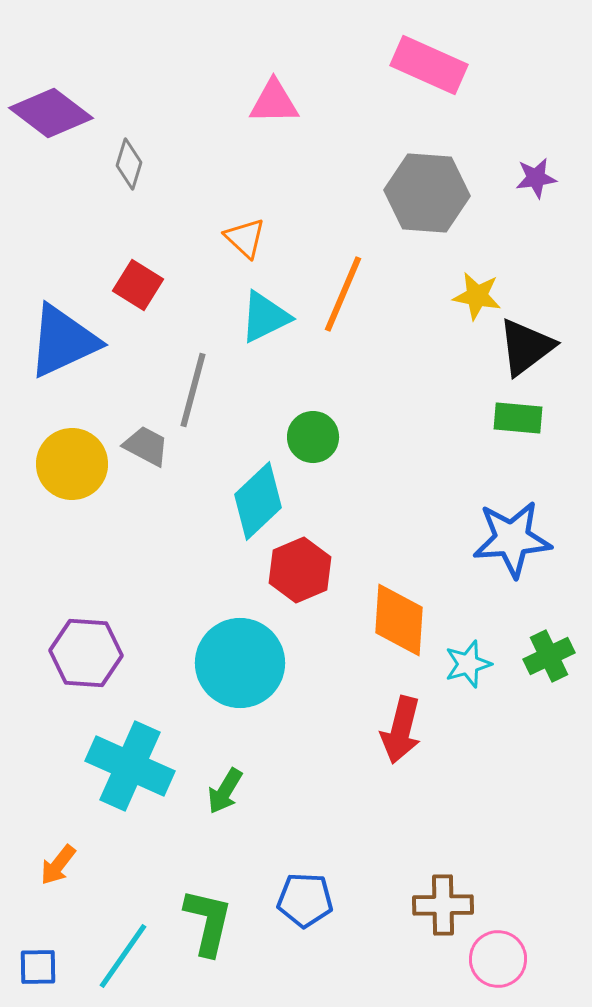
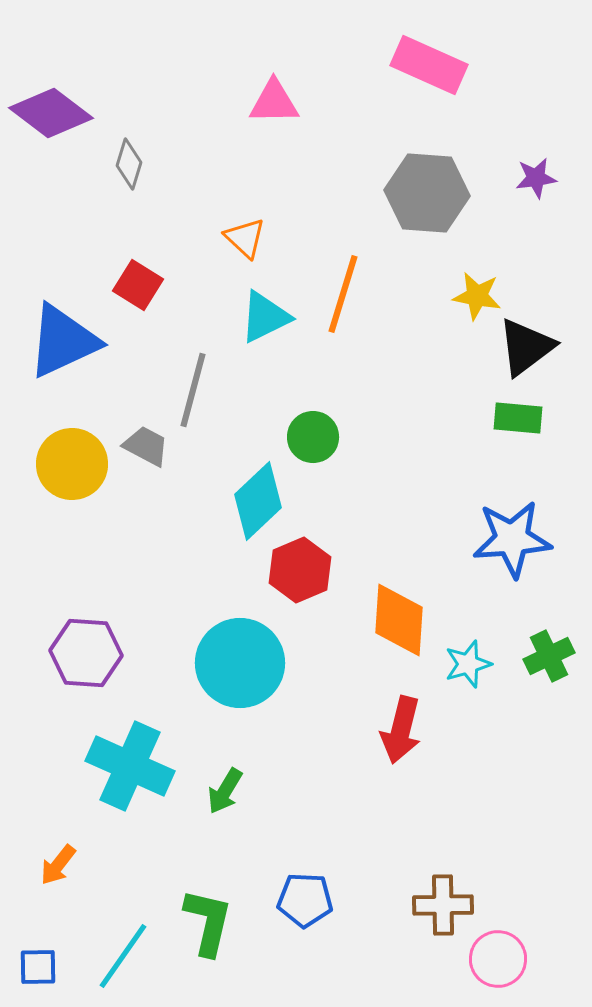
orange line: rotated 6 degrees counterclockwise
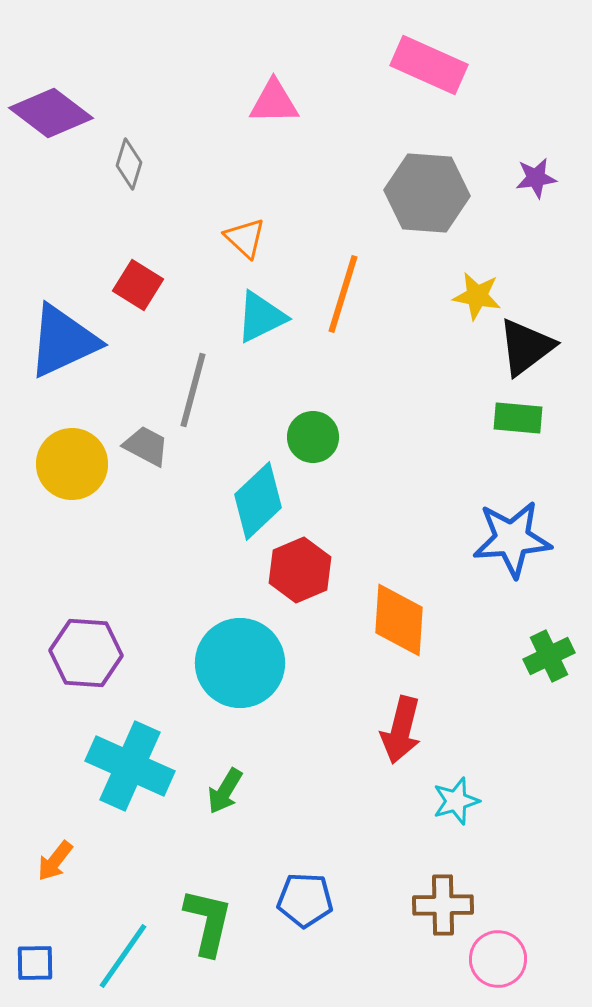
cyan triangle: moved 4 px left
cyan star: moved 12 px left, 137 px down
orange arrow: moved 3 px left, 4 px up
blue square: moved 3 px left, 4 px up
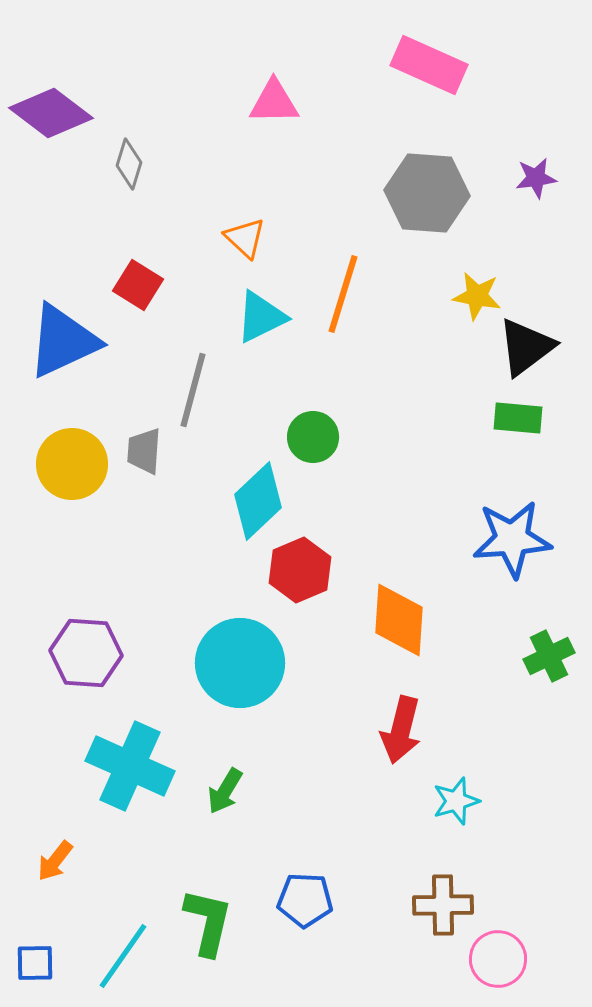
gray trapezoid: moved 2 px left, 5 px down; rotated 114 degrees counterclockwise
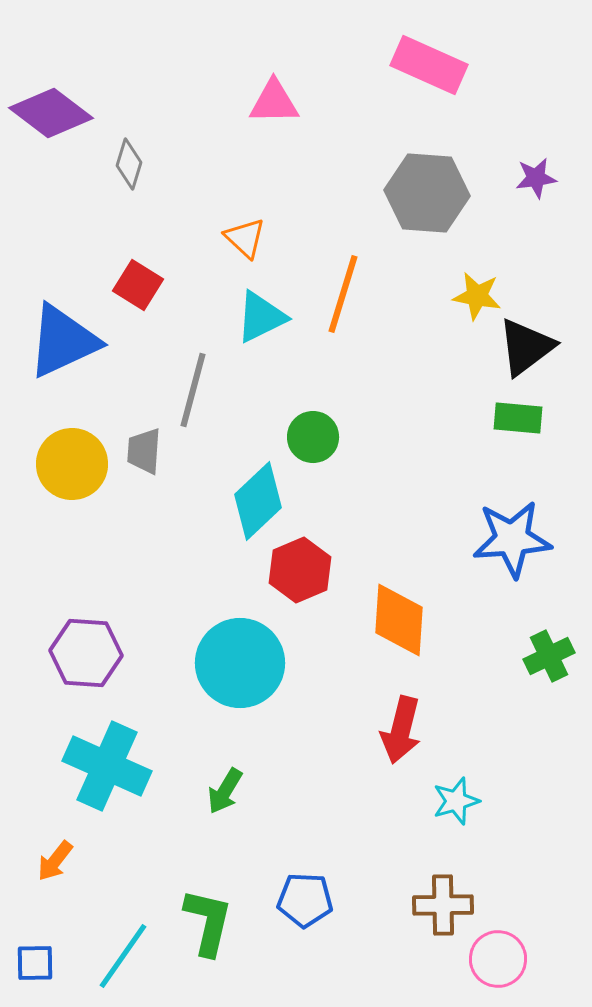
cyan cross: moved 23 px left
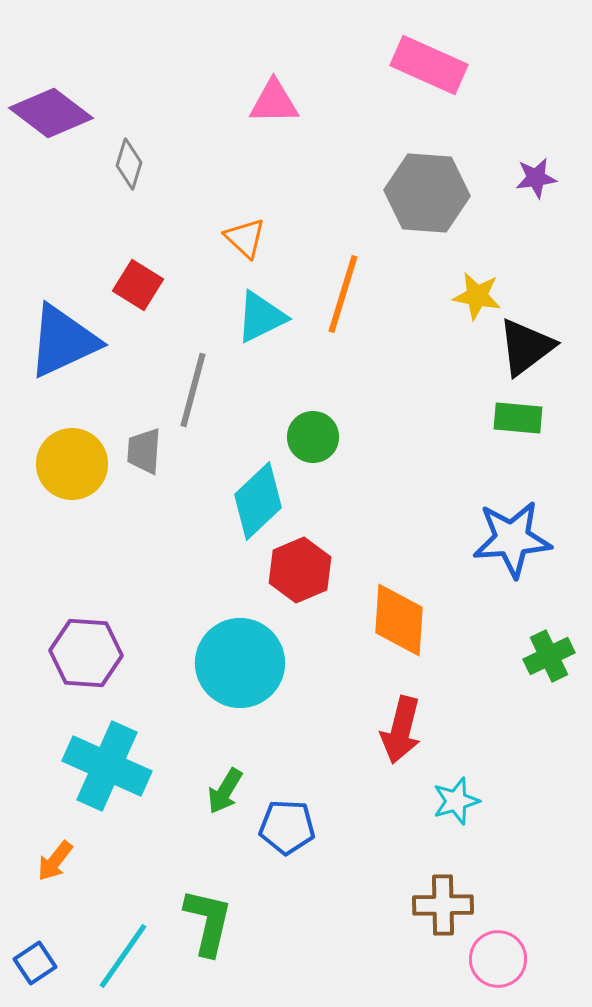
blue pentagon: moved 18 px left, 73 px up
blue square: rotated 33 degrees counterclockwise
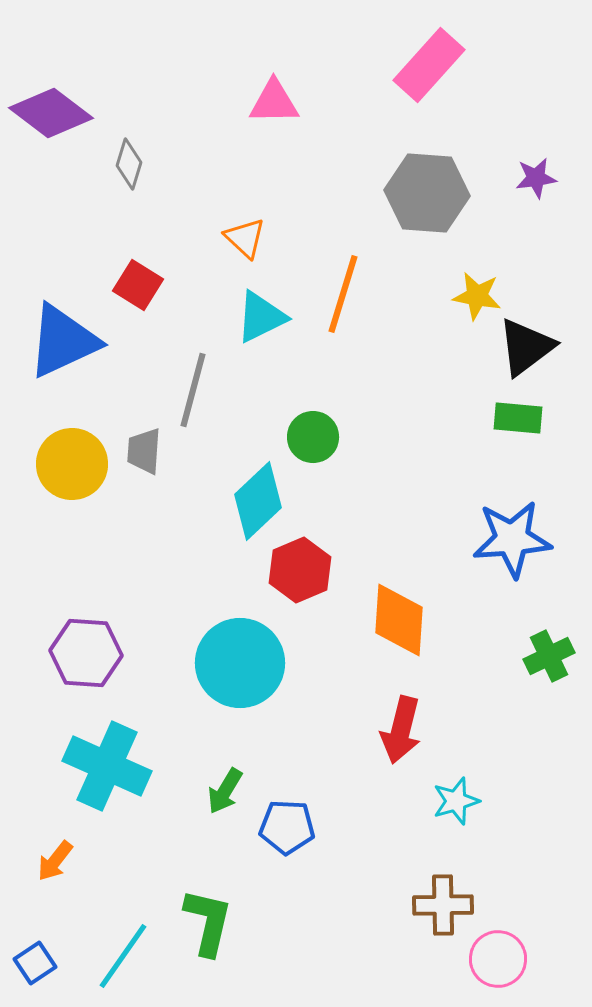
pink rectangle: rotated 72 degrees counterclockwise
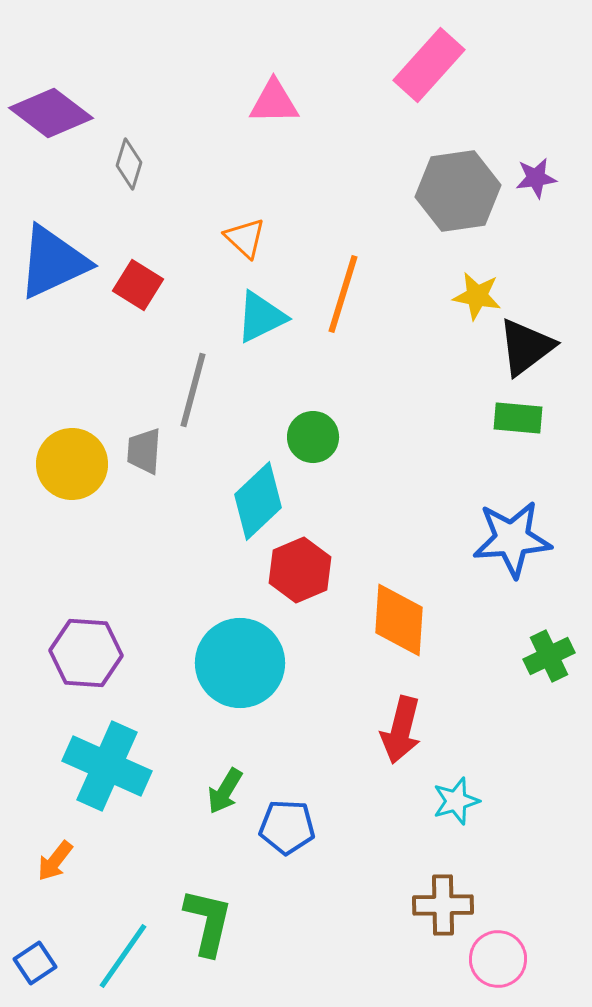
gray hexagon: moved 31 px right, 2 px up; rotated 12 degrees counterclockwise
blue triangle: moved 10 px left, 79 px up
